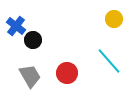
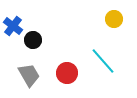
blue cross: moved 3 px left
cyan line: moved 6 px left
gray trapezoid: moved 1 px left, 1 px up
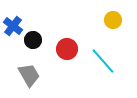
yellow circle: moved 1 px left, 1 px down
red circle: moved 24 px up
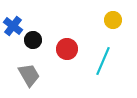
cyan line: rotated 64 degrees clockwise
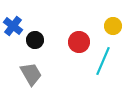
yellow circle: moved 6 px down
black circle: moved 2 px right
red circle: moved 12 px right, 7 px up
gray trapezoid: moved 2 px right, 1 px up
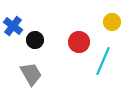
yellow circle: moved 1 px left, 4 px up
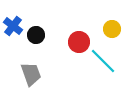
yellow circle: moved 7 px down
black circle: moved 1 px right, 5 px up
cyan line: rotated 68 degrees counterclockwise
gray trapezoid: rotated 10 degrees clockwise
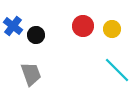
red circle: moved 4 px right, 16 px up
cyan line: moved 14 px right, 9 px down
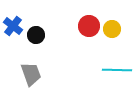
red circle: moved 6 px right
cyan line: rotated 44 degrees counterclockwise
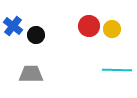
gray trapezoid: rotated 70 degrees counterclockwise
